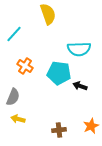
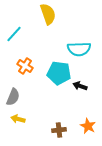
orange star: moved 3 px left; rotated 21 degrees counterclockwise
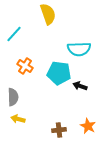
gray semicircle: rotated 24 degrees counterclockwise
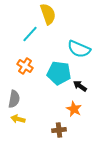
cyan line: moved 16 px right
cyan semicircle: rotated 25 degrees clockwise
black arrow: rotated 16 degrees clockwise
gray semicircle: moved 1 px right, 2 px down; rotated 12 degrees clockwise
orange star: moved 14 px left, 17 px up
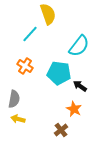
cyan semicircle: moved 3 px up; rotated 75 degrees counterclockwise
brown cross: moved 2 px right; rotated 32 degrees counterclockwise
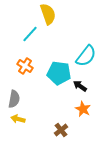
cyan semicircle: moved 7 px right, 10 px down
orange star: moved 9 px right
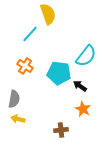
brown cross: rotated 32 degrees clockwise
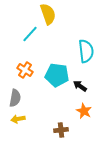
cyan semicircle: moved 5 px up; rotated 45 degrees counterclockwise
orange cross: moved 4 px down
cyan pentagon: moved 2 px left, 2 px down
gray semicircle: moved 1 px right, 1 px up
orange star: moved 1 px right, 2 px down
yellow arrow: rotated 24 degrees counterclockwise
